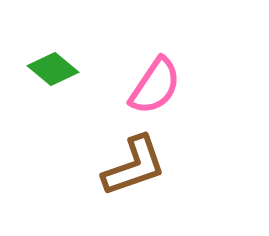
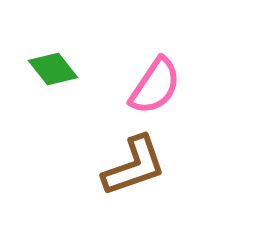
green diamond: rotated 12 degrees clockwise
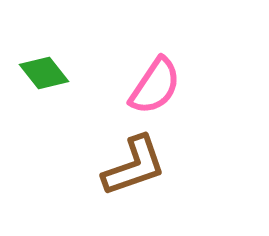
green diamond: moved 9 px left, 4 px down
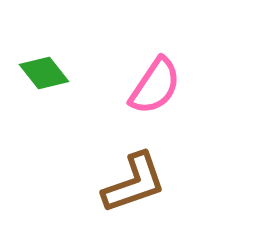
brown L-shape: moved 17 px down
